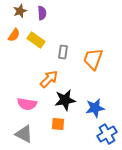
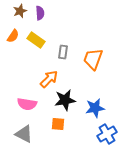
purple semicircle: moved 2 px left
orange semicircle: moved 1 px left, 1 px down
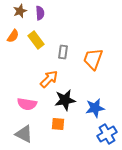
yellow rectangle: rotated 18 degrees clockwise
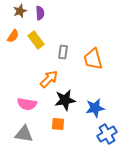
orange trapezoid: rotated 35 degrees counterclockwise
gray triangle: rotated 18 degrees counterclockwise
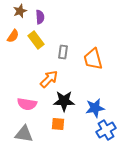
purple semicircle: moved 4 px down
black star: moved 1 px left, 1 px down; rotated 10 degrees clockwise
blue cross: moved 1 px left, 4 px up
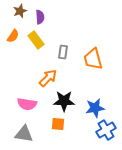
orange arrow: moved 1 px left, 1 px up
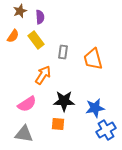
orange arrow: moved 5 px left, 3 px up; rotated 12 degrees counterclockwise
pink semicircle: rotated 42 degrees counterclockwise
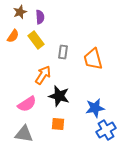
brown star: moved 1 px down
black star: moved 5 px left, 5 px up; rotated 15 degrees clockwise
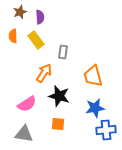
orange semicircle: rotated 144 degrees clockwise
orange trapezoid: moved 17 px down
orange arrow: moved 1 px right, 2 px up
blue cross: rotated 24 degrees clockwise
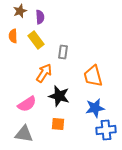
brown star: moved 1 px up
